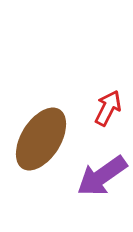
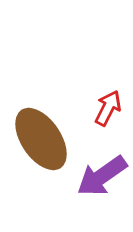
brown ellipse: rotated 66 degrees counterclockwise
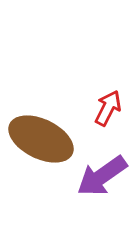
brown ellipse: rotated 30 degrees counterclockwise
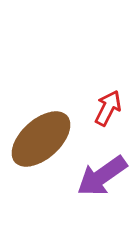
brown ellipse: rotated 68 degrees counterclockwise
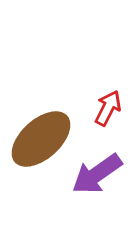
purple arrow: moved 5 px left, 2 px up
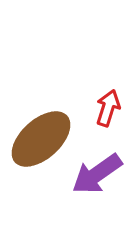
red arrow: rotated 9 degrees counterclockwise
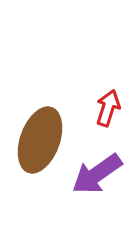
brown ellipse: moved 1 px left, 1 px down; rotated 28 degrees counterclockwise
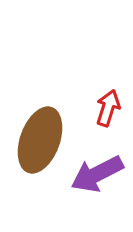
purple arrow: rotated 8 degrees clockwise
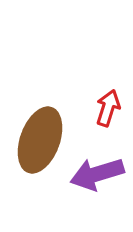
purple arrow: rotated 10 degrees clockwise
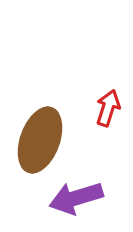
purple arrow: moved 21 px left, 24 px down
